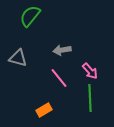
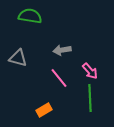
green semicircle: rotated 60 degrees clockwise
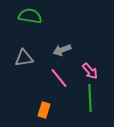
gray arrow: rotated 12 degrees counterclockwise
gray triangle: moved 6 px right; rotated 24 degrees counterclockwise
orange rectangle: rotated 42 degrees counterclockwise
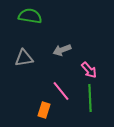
pink arrow: moved 1 px left, 1 px up
pink line: moved 2 px right, 13 px down
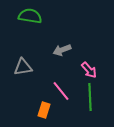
gray triangle: moved 1 px left, 9 px down
green line: moved 1 px up
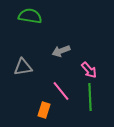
gray arrow: moved 1 px left, 1 px down
